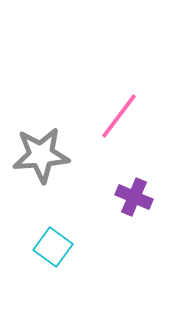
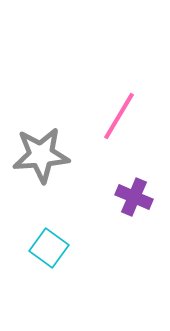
pink line: rotated 6 degrees counterclockwise
cyan square: moved 4 px left, 1 px down
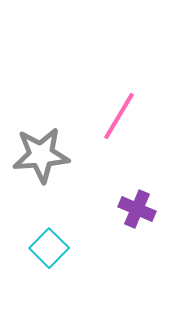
purple cross: moved 3 px right, 12 px down
cyan square: rotated 9 degrees clockwise
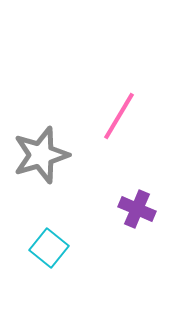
gray star: rotated 12 degrees counterclockwise
cyan square: rotated 6 degrees counterclockwise
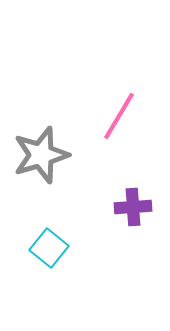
purple cross: moved 4 px left, 2 px up; rotated 27 degrees counterclockwise
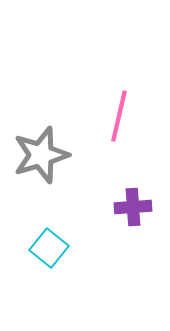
pink line: rotated 18 degrees counterclockwise
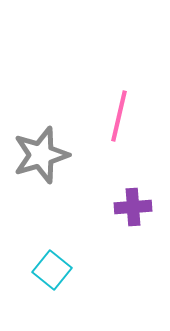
cyan square: moved 3 px right, 22 px down
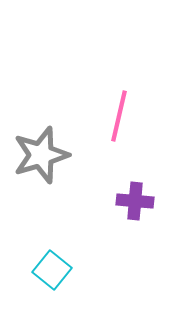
purple cross: moved 2 px right, 6 px up; rotated 9 degrees clockwise
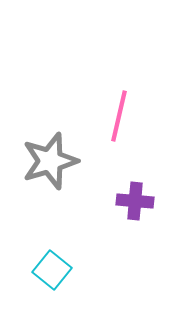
gray star: moved 9 px right, 6 px down
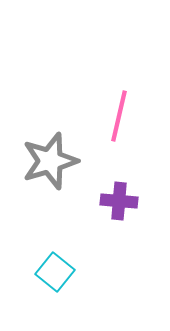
purple cross: moved 16 px left
cyan square: moved 3 px right, 2 px down
